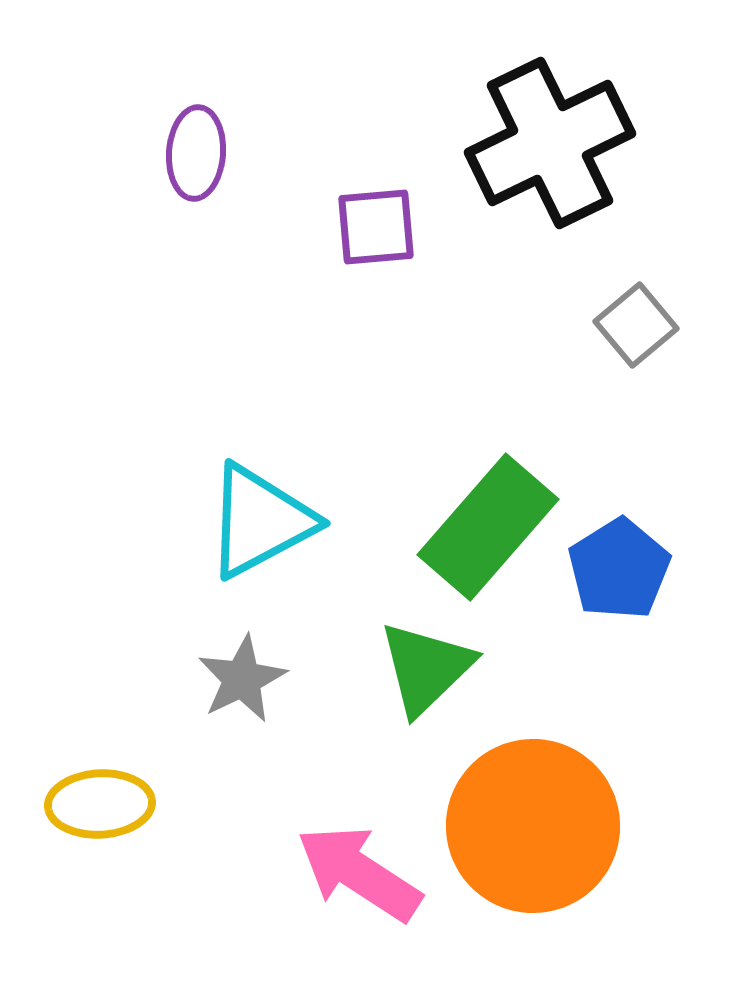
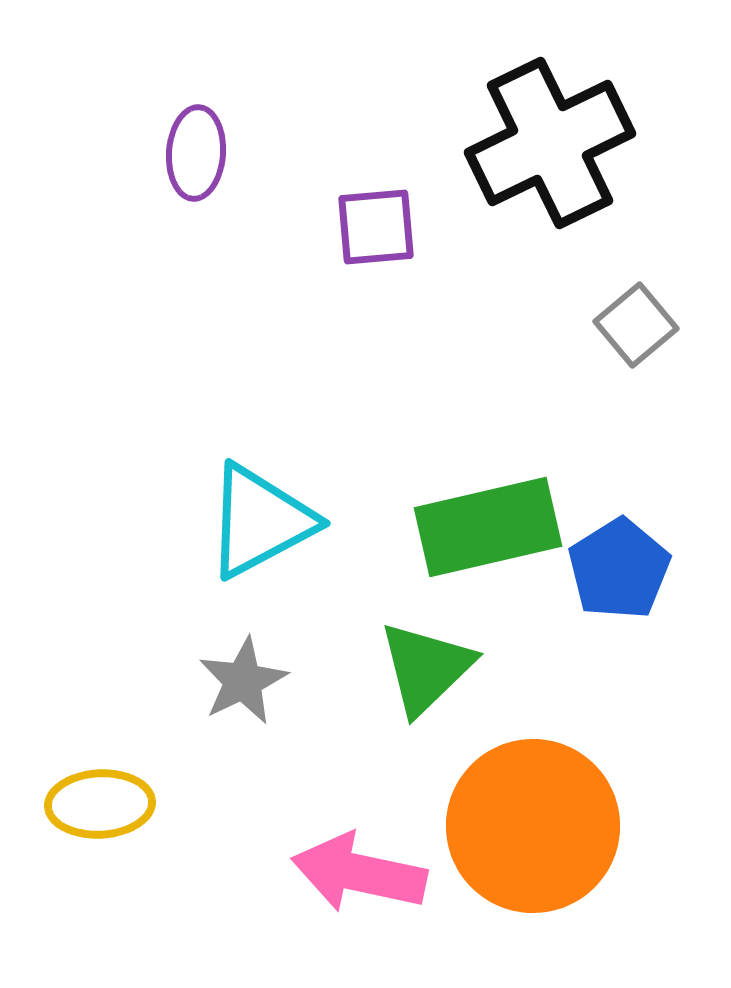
green rectangle: rotated 36 degrees clockwise
gray star: moved 1 px right, 2 px down
pink arrow: rotated 21 degrees counterclockwise
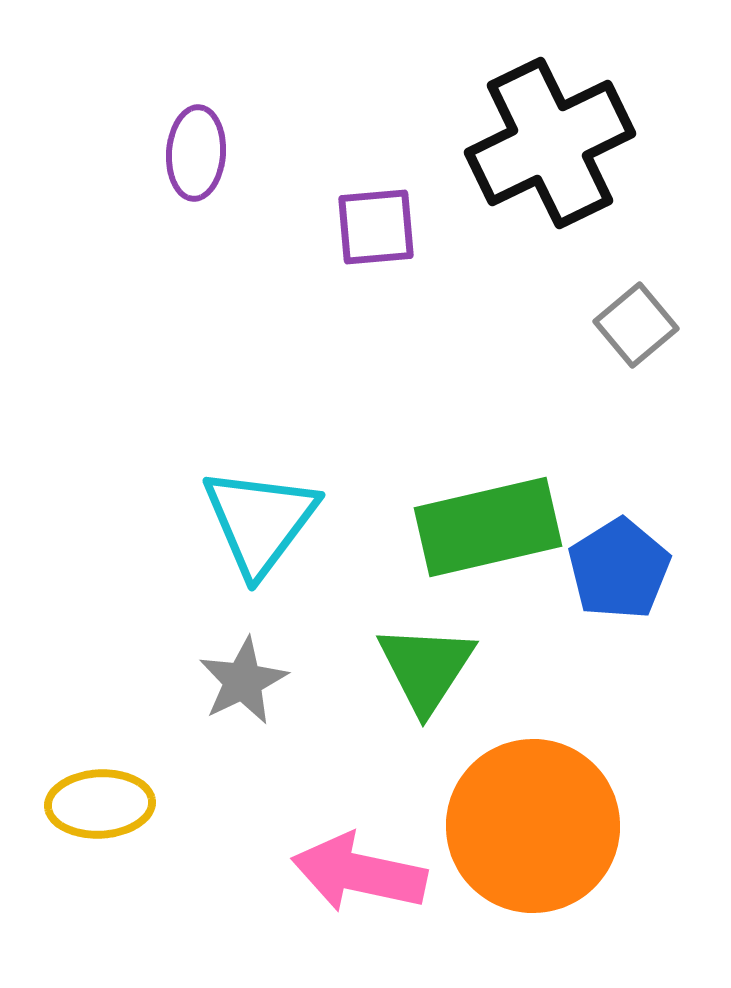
cyan triangle: rotated 25 degrees counterclockwise
green triangle: rotated 13 degrees counterclockwise
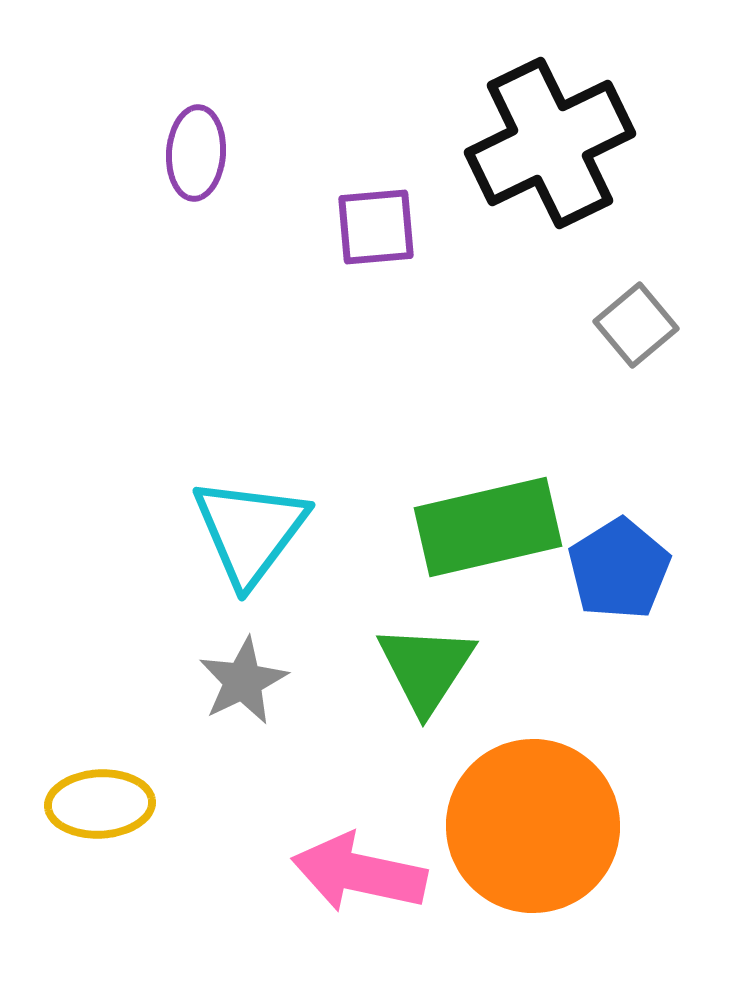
cyan triangle: moved 10 px left, 10 px down
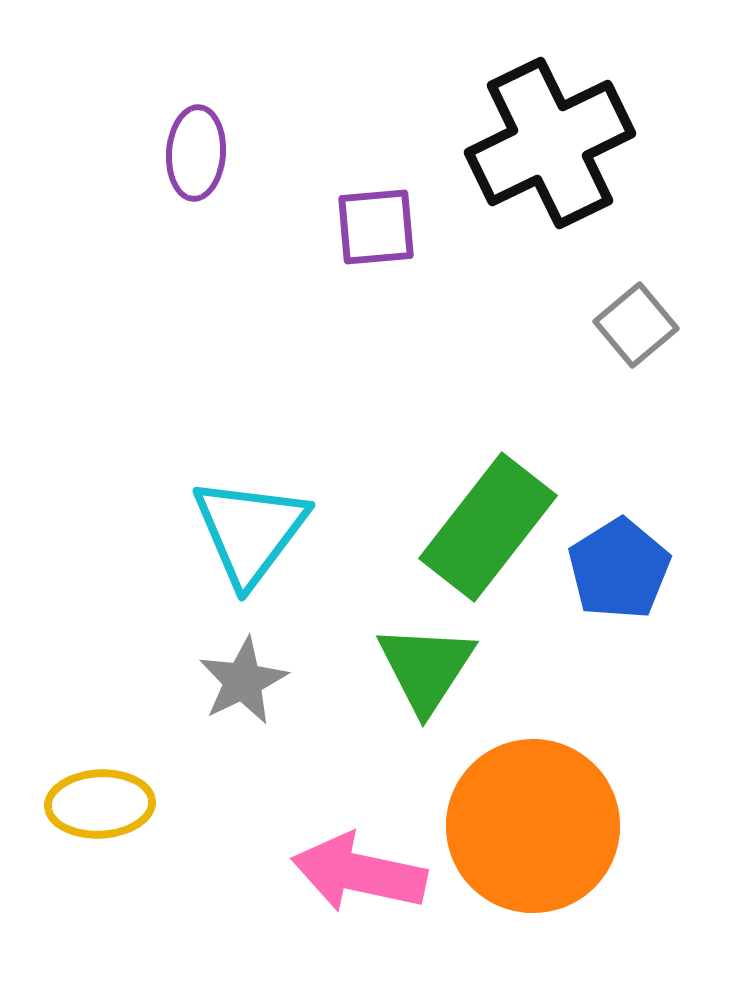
green rectangle: rotated 39 degrees counterclockwise
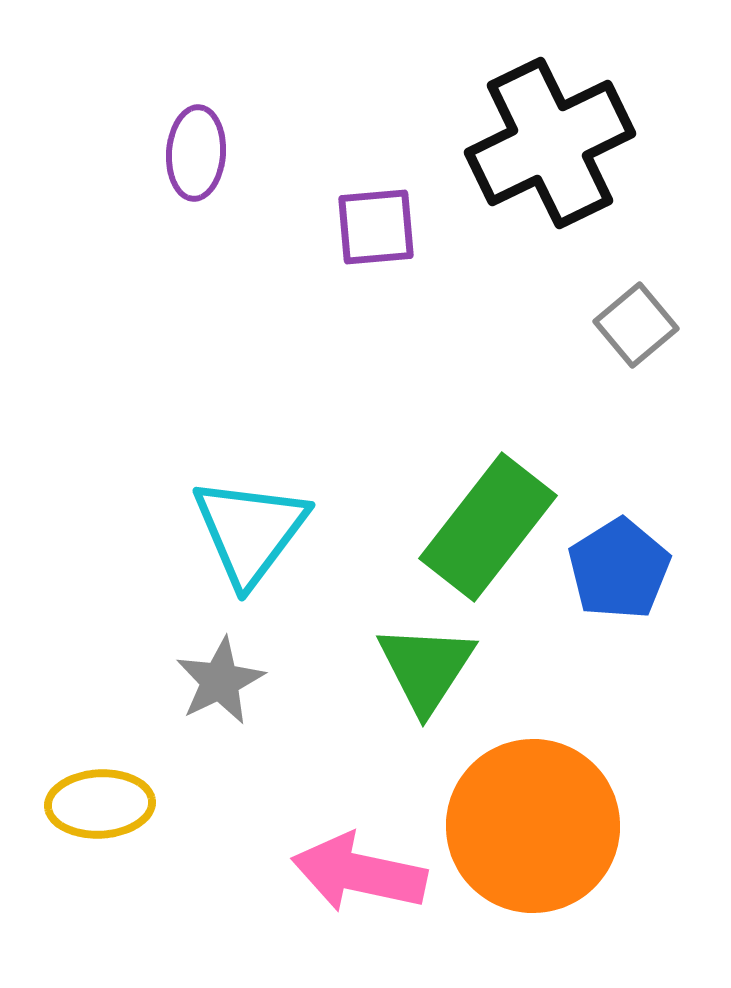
gray star: moved 23 px left
